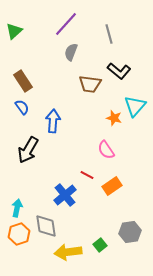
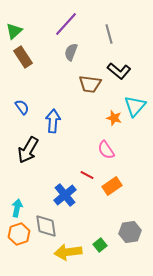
brown rectangle: moved 24 px up
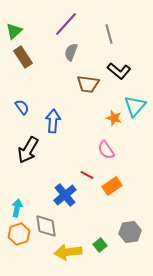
brown trapezoid: moved 2 px left
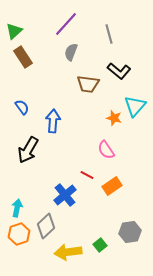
gray diamond: rotated 55 degrees clockwise
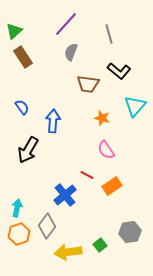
orange star: moved 12 px left
gray diamond: moved 1 px right; rotated 10 degrees counterclockwise
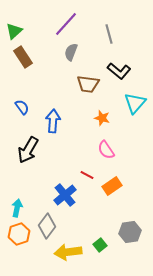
cyan triangle: moved 3 px up
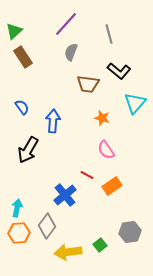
orange hexagon: moved 1 px up; rotated 15 degrees clockwise
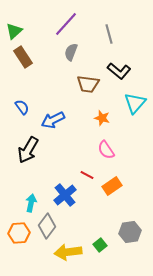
blue arrow: moved 1 px up; rotated 120 degrees counterclockwise
cyan arrow: moved 14 px right, 5 px up
